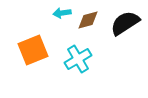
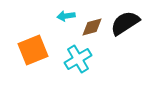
cyan arrow: moved 4 px right, 3 px down
brown diamond: moved 4 px right, 7 px down
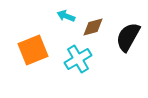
cyan arrow: rotated 30 degrees clockwise
black semicircle: moved 3 px right, 14 px down; rotated 28 degrees counterclockwise
brown diamond: moved 1 px right
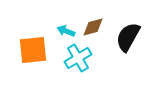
cyan arrow: moved 15 px down
orange square: rotated 16 degrees clockwise
cyan cross: moved 1 px up
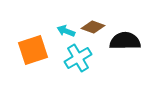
brown diamond: rotated 35 degrees clockwise
black semicircle: moved 3 px left, 4 px down; rotated 60 degrees clockwise
orange square: rotated 12 degrees counterclockwise
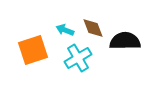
brown diamond: moved 1 px down; rotated 50 degrees clockwise
cyan arrow: moved 1 px left, 1 px up
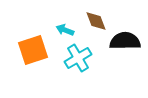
brown diamond: moved 3 px right, 7 px up
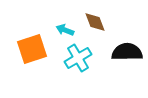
brown diamond: moved 1 px left, 1 px down
black semicircle: moved 2 px right, 11 px down
orange square: moved 1 px left, 1 px up
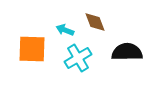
orange square: rotated 20 degrees clockwise
